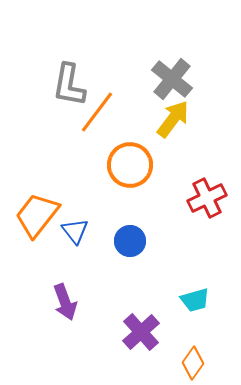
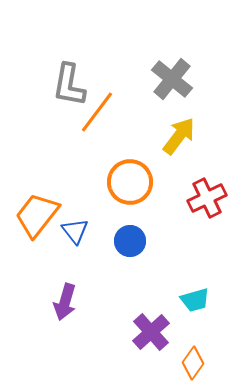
yellow arrow: moved 6 px right, 17 px down
orange circle: moved 17 px down
purple arrow: rotated 36 degrees clockwise
purple cross: moved 10 px right
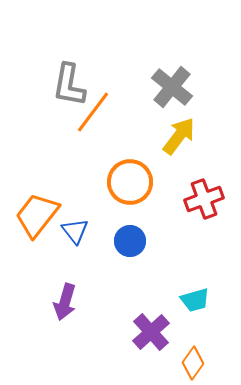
gray cross: moved 8 px down
orange line: moved 4 px left
red cross: moved 3 px left, 1 px down; rotated 6 degrees clockwise
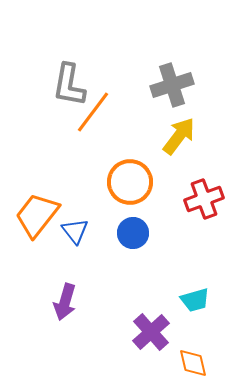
gray cross: moved 2 px up; rotated 33 degrees clockwise
blue circle: moved 3 px right, 8 px up
orange diamond: rotated 48 degrees counterclockwise
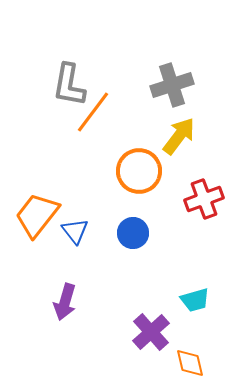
orange circle: moved 9 px right, 11 px up
orange diamond: moved 3 px left
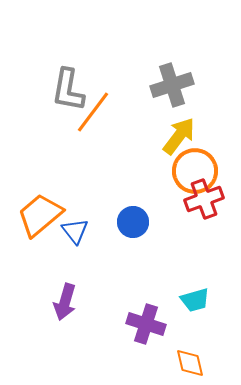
gray L-shape: moved 1 px left, 5 px down
orange circle: moved 56 px right
orange trapezoid: moved 3 px right; rotated 12 degrees clockwise
blue circle: moved 11 px up
purple cross: moved 5 px left, 8 px up; rotated 30 degrees counterclockwise
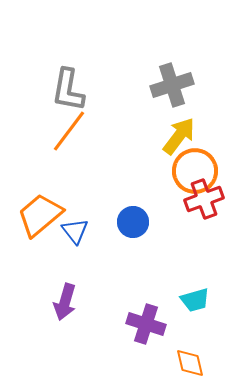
orange line: moved 24 px left, 19 px down
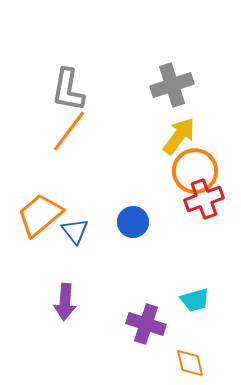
purple arrow: rotated 12 degrees counterclockwise
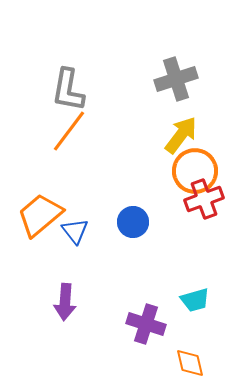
gray cross: moved 4 px right, 6 px up
yellow arrow: moved 2 px right, 1 px up
